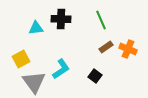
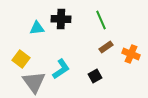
cyan triangle: moved 1 px right
orange cross: moved 3 px right, 5 px down
yellow square: rotated 24 degrees counterclockwise
black square: rotated 24 degrees clockwise
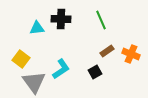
brown rectangle: moved 1 px right, 4 px down
black square: moved 4 px up
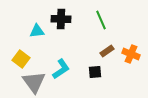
cyan triangle: moved 3 px down
black square: rotated 24 degrees clockwise
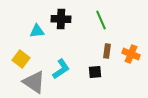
brown rectangle: rotated 48 degrees counterclockwise
gray triangle: rotated 20 degrees counterclockwise
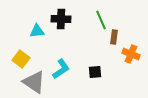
brown rectangle: moved 7 px right, 14 px up
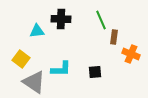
cyan L-shape: rotated 35 degrees clockwise
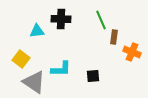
orange cross: moved 1 px right, 2 px up
black square: moved 2 px left, 4 px down
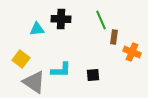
cyan triangle: moved 2 px up
cyan L-shape: moved 1 px down
black square: moved 1 px up
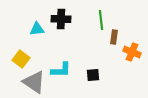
green line: rotated 18 degrees clockwise
